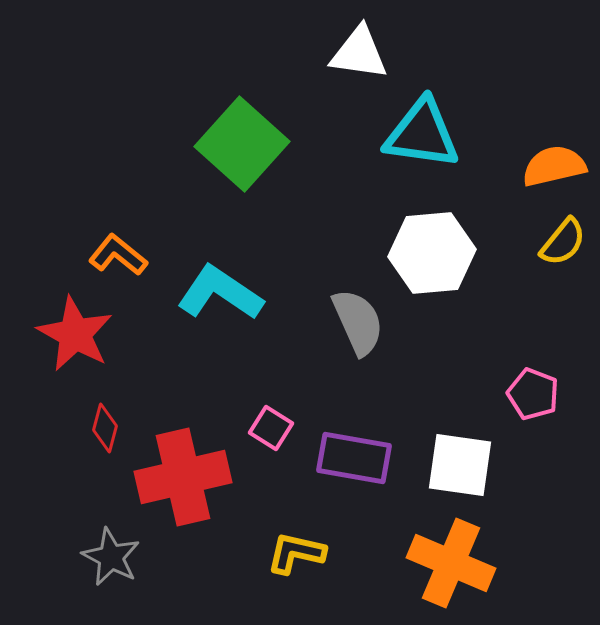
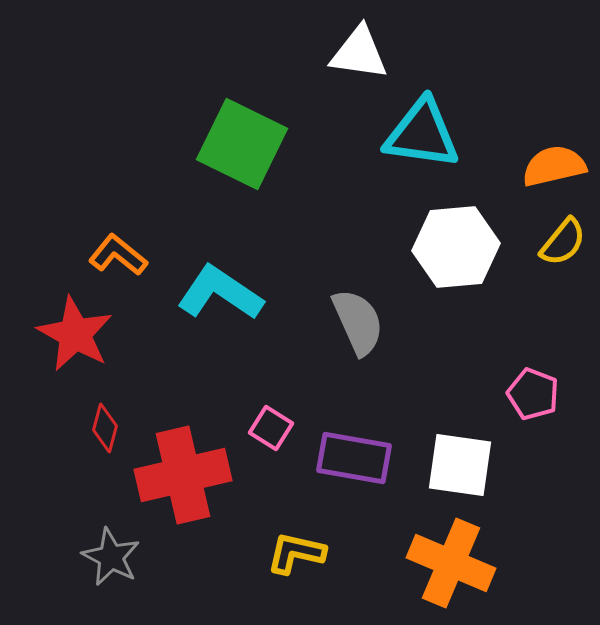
green square: rotated 16 degrees counterclockwise
white hexagon: moved 24 px right, 6 px up
red cross: moved 2 px up
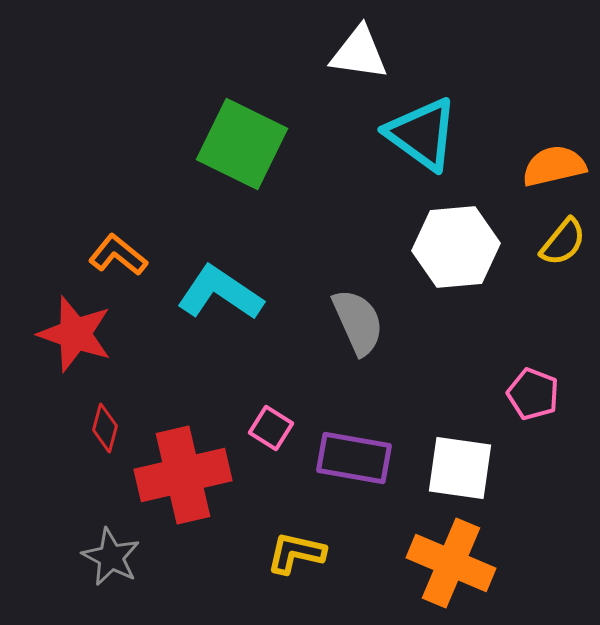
cyan triangle: rotated 28 degrees clockwise
red star: rotated 10 degrees counterclockwise
white square: moved 3 px down
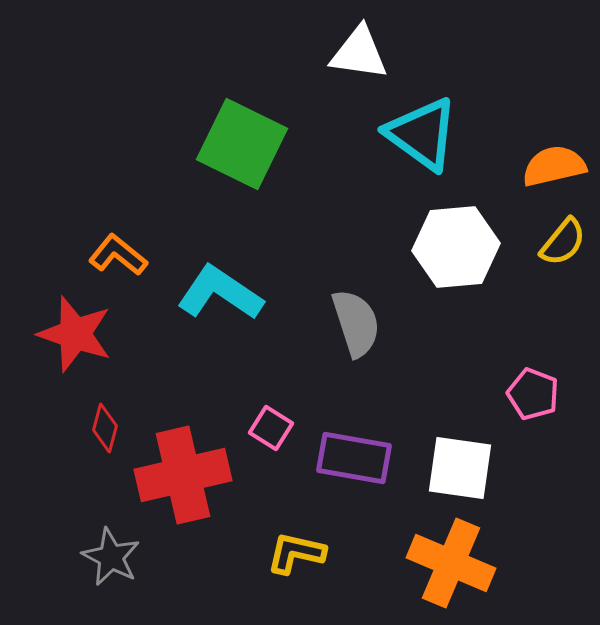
gray semicircle: moved 2 px left, 1 px down; rotated 6 degrees clockwise
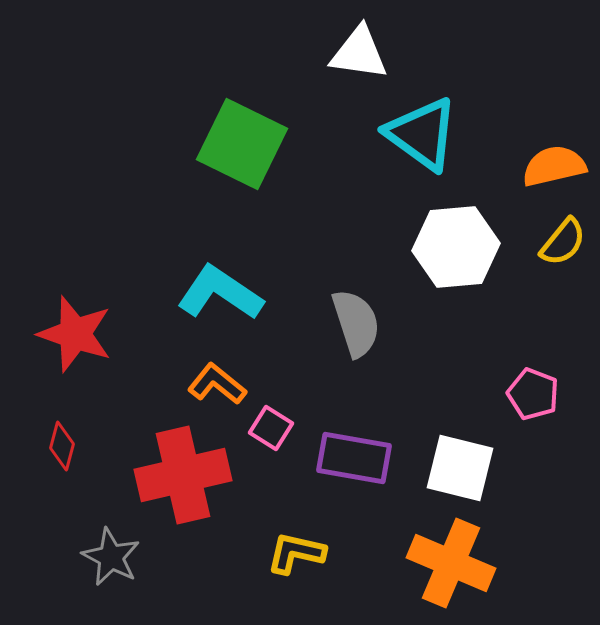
orange L-shape: moved 99 px right, 129 px down
red diamond: moved 43 px left, 18 px down
white square: rotated 6 degrees clockwise
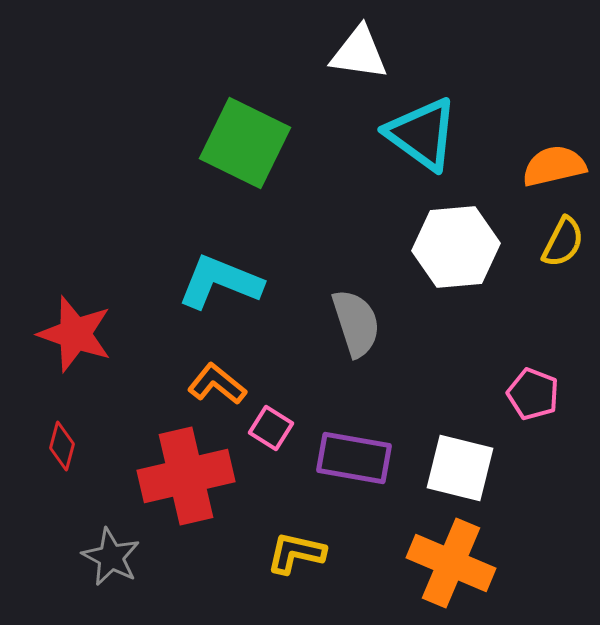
green square: moved 3 px right, 1 px up
yellow semicircle: rotated 12 degrees counterclockwise
cyan L-shape: moved 11 px up; rotated 12 degrees counterclockwise
red cross: moved 3 px right, 1 px down
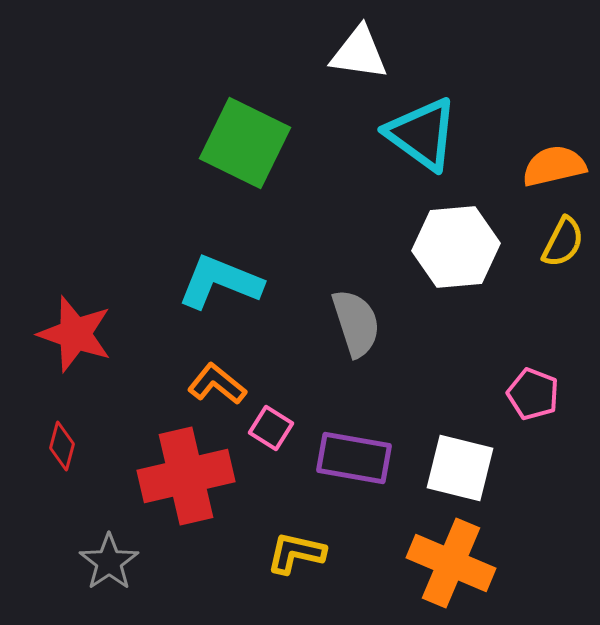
gray star: moved 2 px left, 5 px down; rotated 10 degrees clockwise
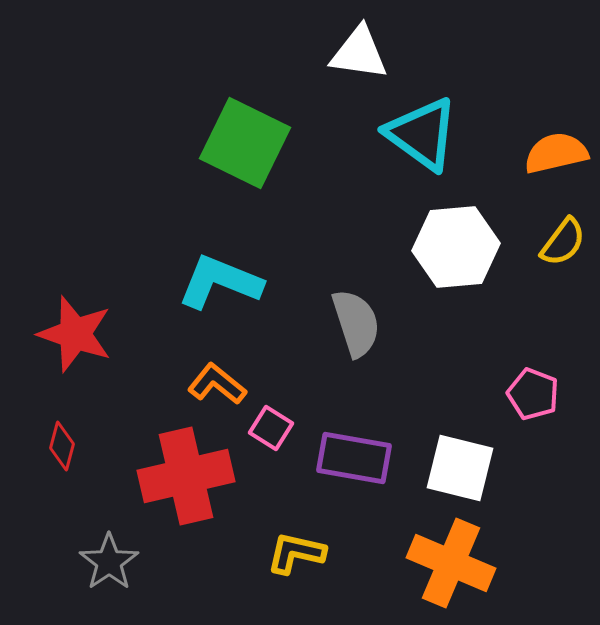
orange semicircle: moved 2 px right, 13 px up
yellow semicircle: rotated 10 degrees clockwise
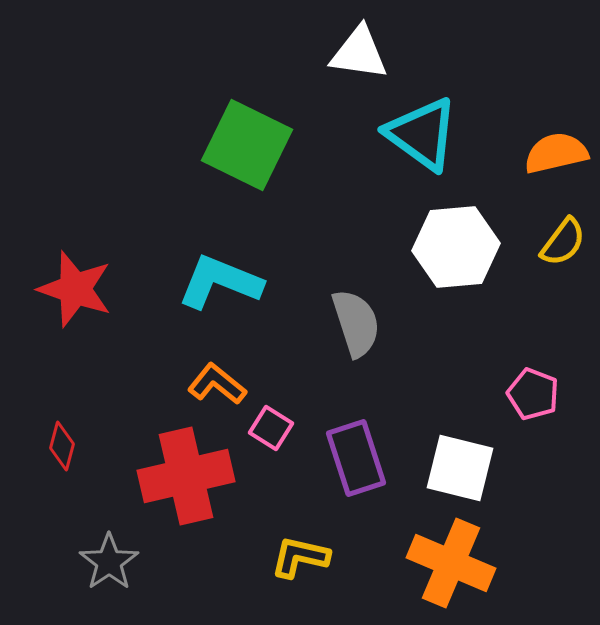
green square: moved 2 px right, 2 px down
red star: moved 45 px up
purple rectangle: moved 2 px right; rotated 62 degrees clockwise
yellow L-shape: moved 4 px right, 4 px down
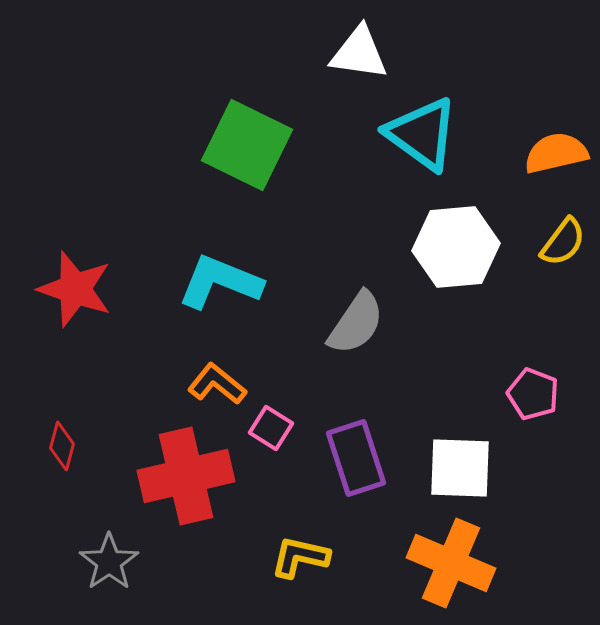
gray semicircle: rotated 52 degrees clockwise
white square: rotated 12 degrees counterclockwise
